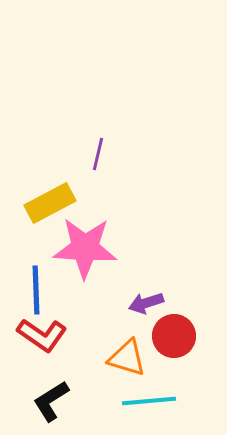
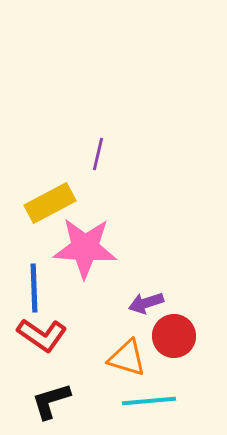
blue line: moved 2 px left, 2 px up
black L-shape: rotated 15 degrees clockwise
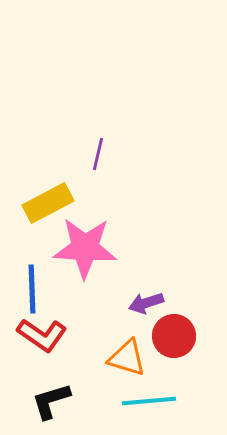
yellow rectangle: moved 2 px left
blue line: moved 2 px left, 1 px down
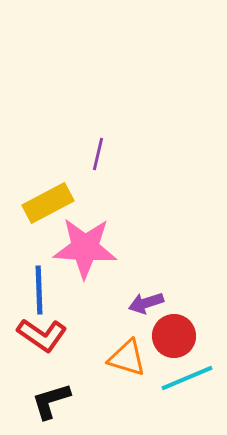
blue line: moved 7 px right, 1 px down
cyan line: moved 38 px right, 23 px up; rotated 18 degrees counterclockwise
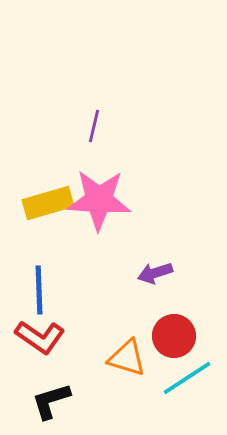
purple line: moved 4 px left, 28 px up
yellow rectangle: rotated 12 degrees clockwise
pink star: moved 14 px right, 48 px up
purple arrow: moved 9 px right, 30 px up
red L-shape: moved 2 px left, 2 px down
cyan line: rotated 10 degrees counterclockwise
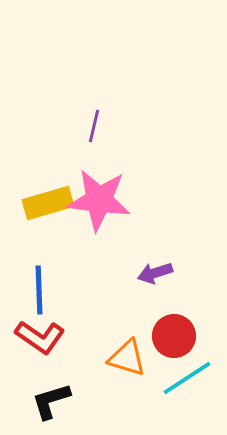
pink star: rotated 4 degrees clockwise
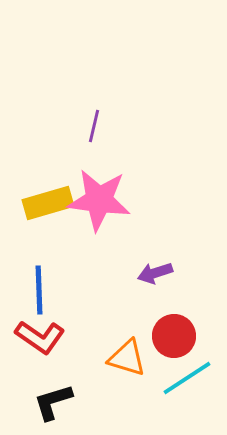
black L-shape: moved 2 px right, 1 px down
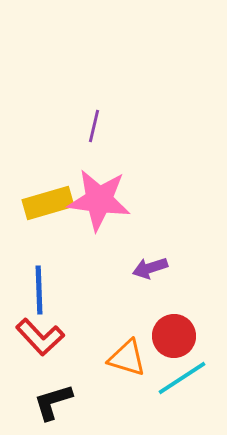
purple arrow: moved 5 px left, 5 px up
red L-shape: rotated 12 degrees clockwise
cyan line: moved 5 px left
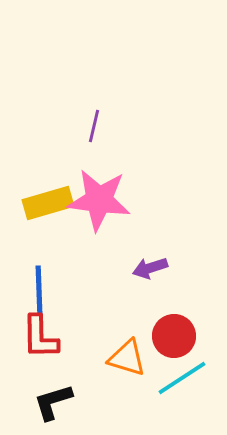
red L-shape: rotated 42 degrees clockwise
